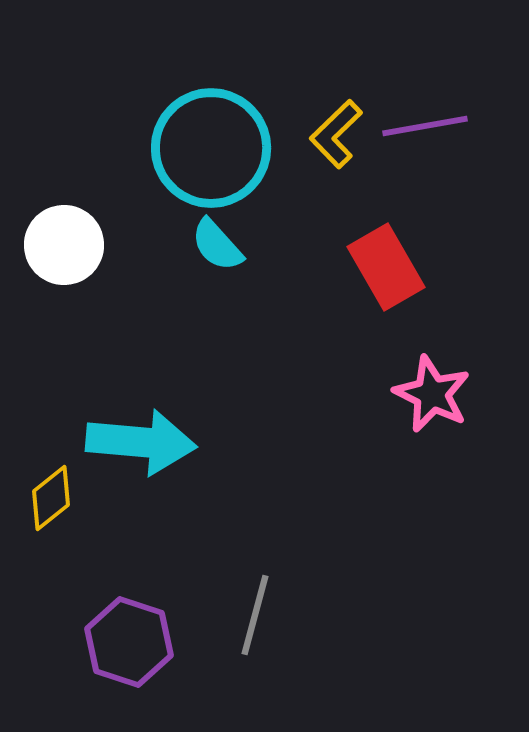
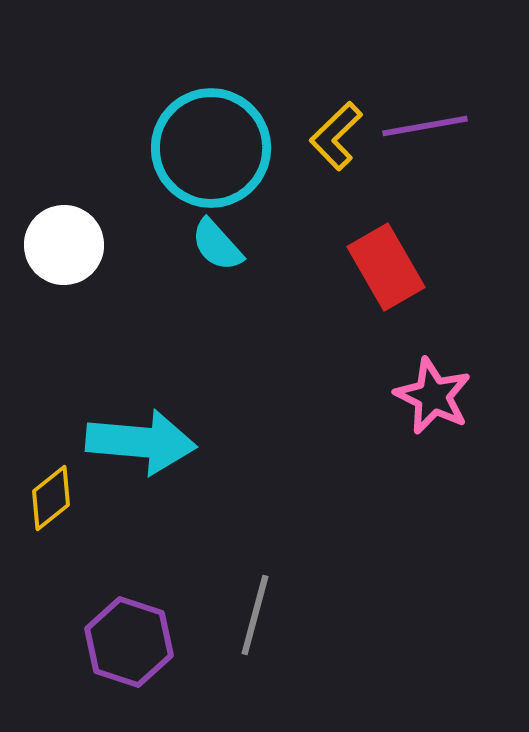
yellow L-shape: moved 2 px down
pink star: moved 1 px right, 2 px down
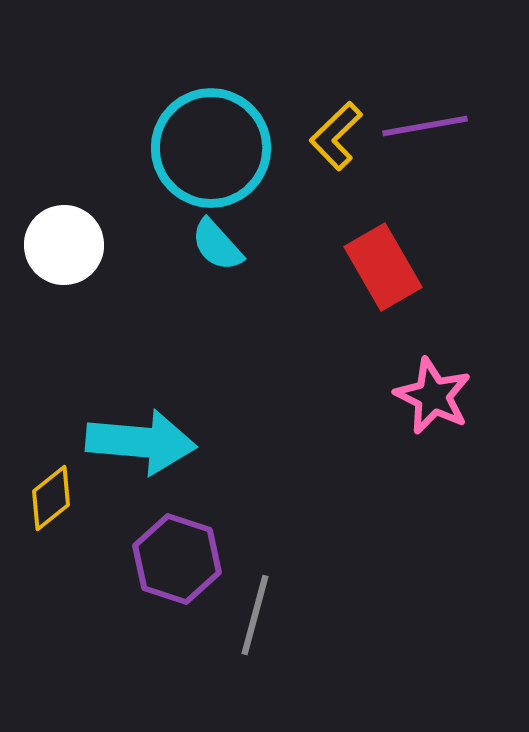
red rectangle: moved 3 px left
purple hexagon: moved 48 px right, 83 px up
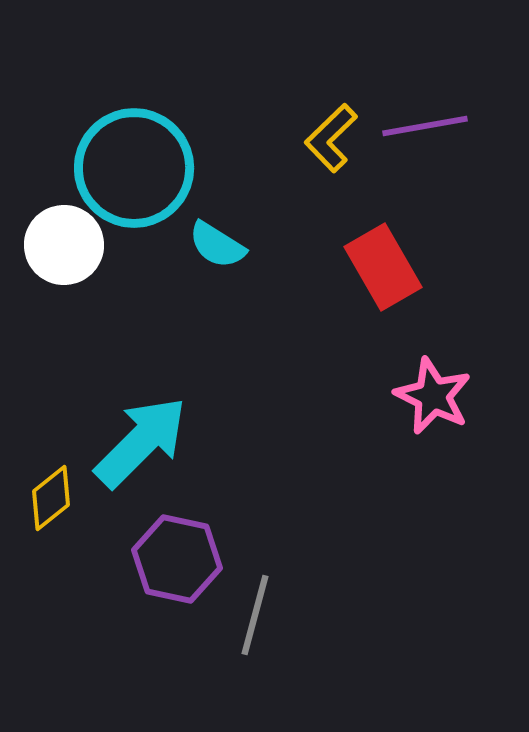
yellow L-shape: moved 5 px left, 2 px down
cyan circle: moved 77 px left, 20 px down
cyan semicircle: rotated 16 degrees counterclockwise
cyan arrow: rotated 50 degrees counterclockwise
purple hexagon: rotated 6 degrees counterclockwise
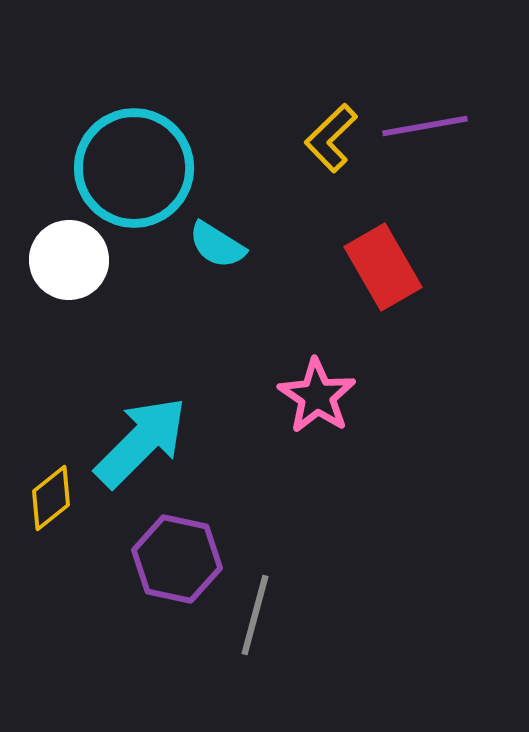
white circle: moved 5 px right, 15 px down
pink star: moved 116 px left; rotated 8 degrees clockwise
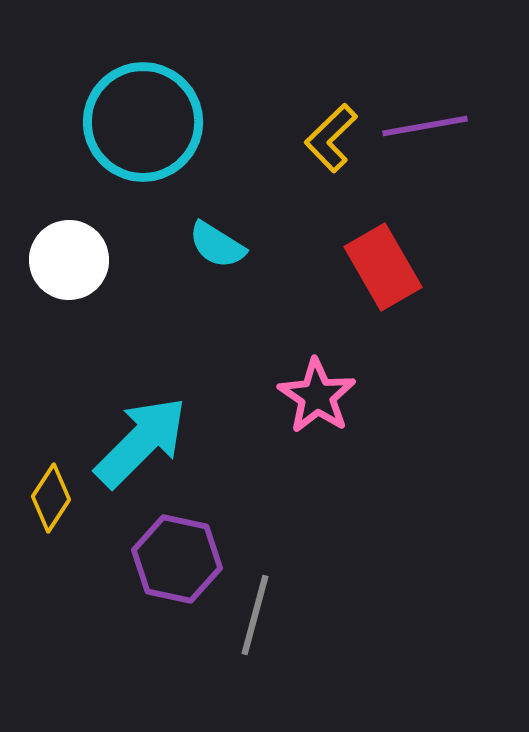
cyan circle: moved 9 px right, 46 px up
yellow diamond: rotated 18 degrees counterclockwise
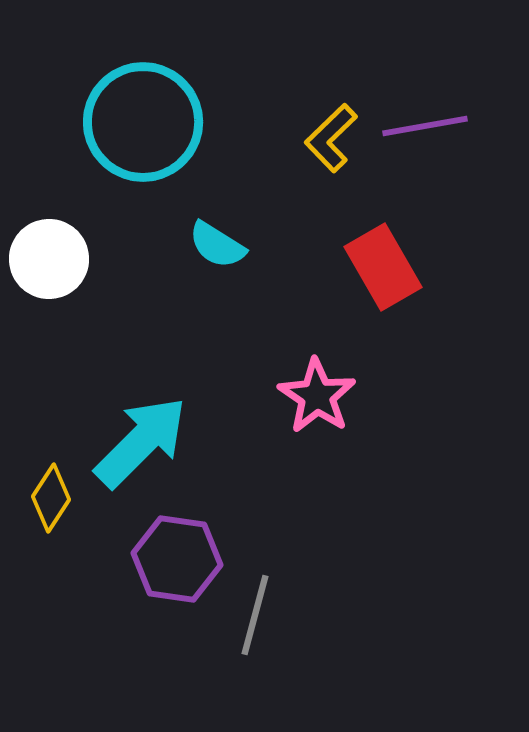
white circle: moved 20 px left, 1 px up
purple hexagon: rotated 4 degrees counterclockwise
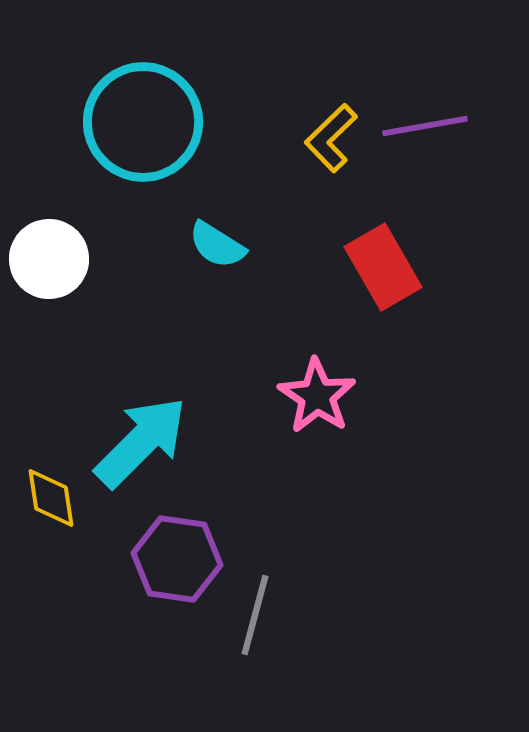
yellow diamond: rotated 42 degrees counterclockwise
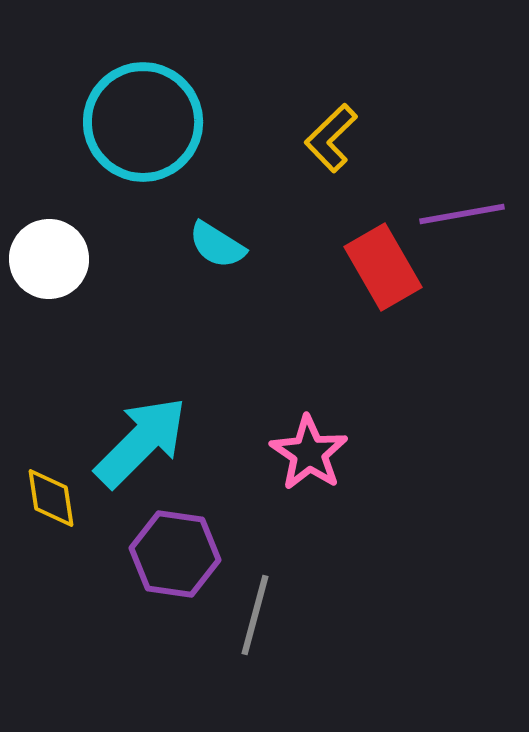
purple line: moved 37 px right, 88 px down
pink star: moved 8 px left, 57 px down
purple hexagon: moved 2 px left, 5 px up
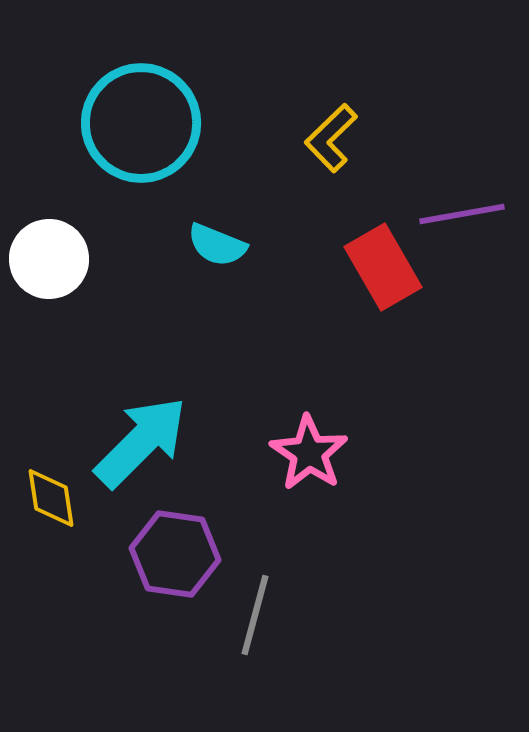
cyan circle: moved 2 px left, 1 px down
cyan semicircle: rotated 10 degrees counterclockwise
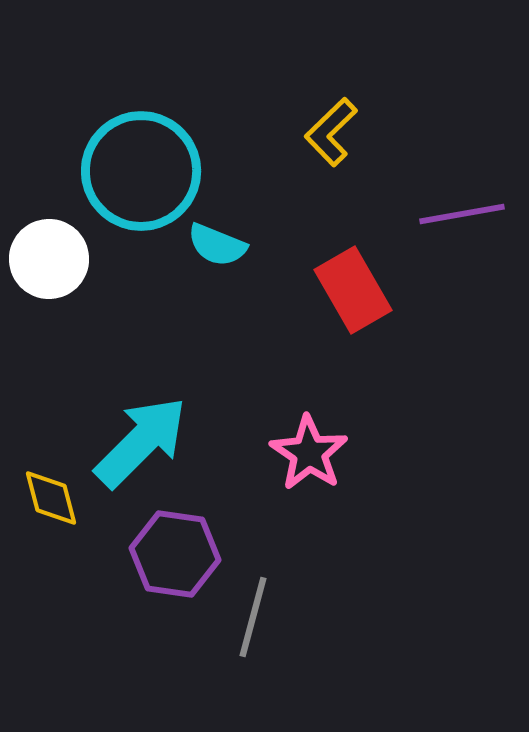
cyan circle: moved 48 px down
yellow L-shape: moved 6 px up
red rectangle: moved 30 px left, 23 px down
yellow diamond: rotated 6 degrees counterclockwise
gray line: moved 2 px left, 2 px down
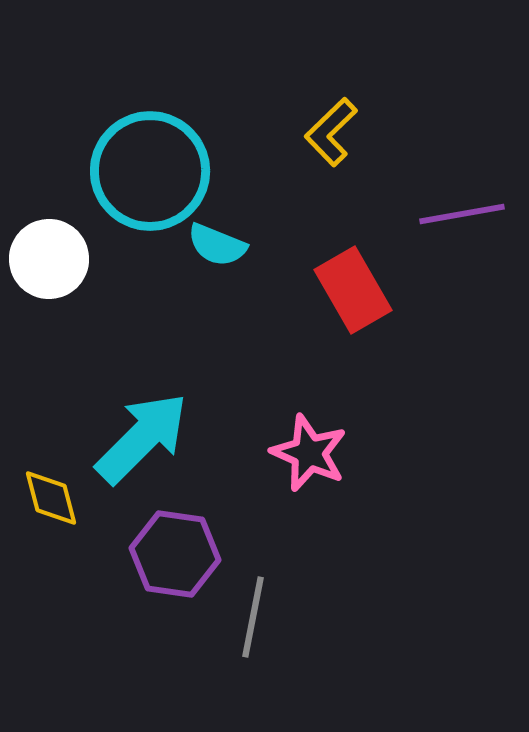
cyan circle: moved 9 px right
cyan arrow: moved 1 px right, 4 px up
pink star: rotated 10 degrees counterclockwise
gray line: rotated 4 degrees counterclockwise
